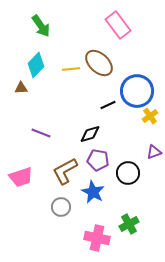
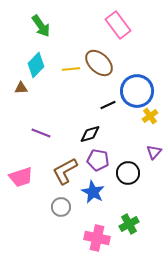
purple triangle: rotated 28 degrees counterclockwise
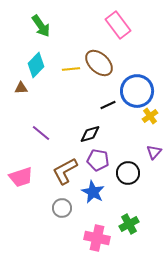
purple line: rotated 18 degrees clockwise
gray circle: moved 1 px right, 1 px down
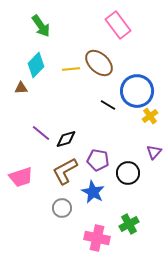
black line: rotated 56 degrees clockwise
black diamond: moved 24 px left, 5 px down
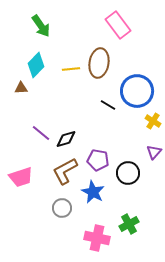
brown ellipse: rotated 56 degrees clockwise
yellow cross: moved 3 px right, 5 px down; rotated 21 degrees counterclockwise
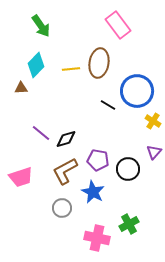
black circle: moved 4 px up
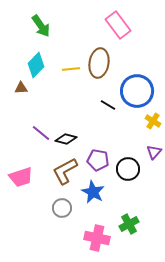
black diamond: rotated 30 degrees clockwise
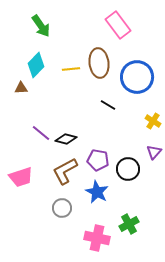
brown ellipse: rotated 16 degrees counterclockwise
blue circle: moved 14 px up
blue star: moved 4 px right
